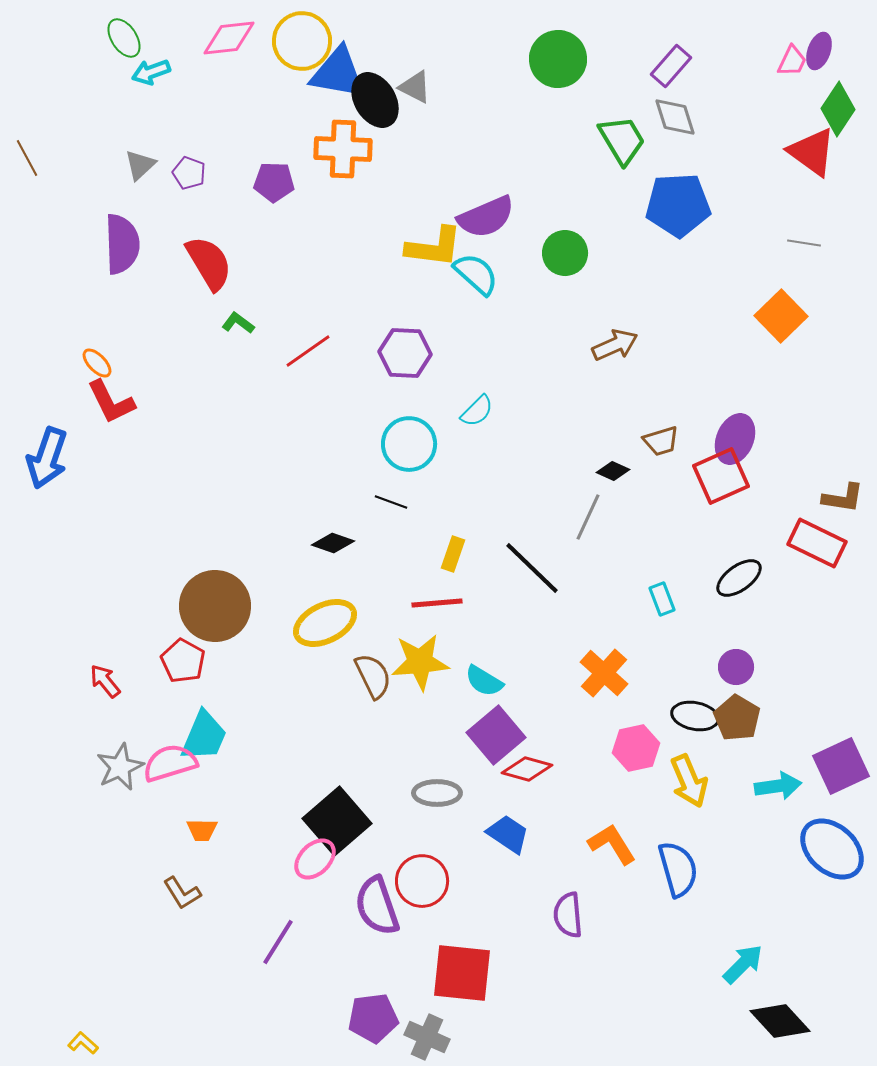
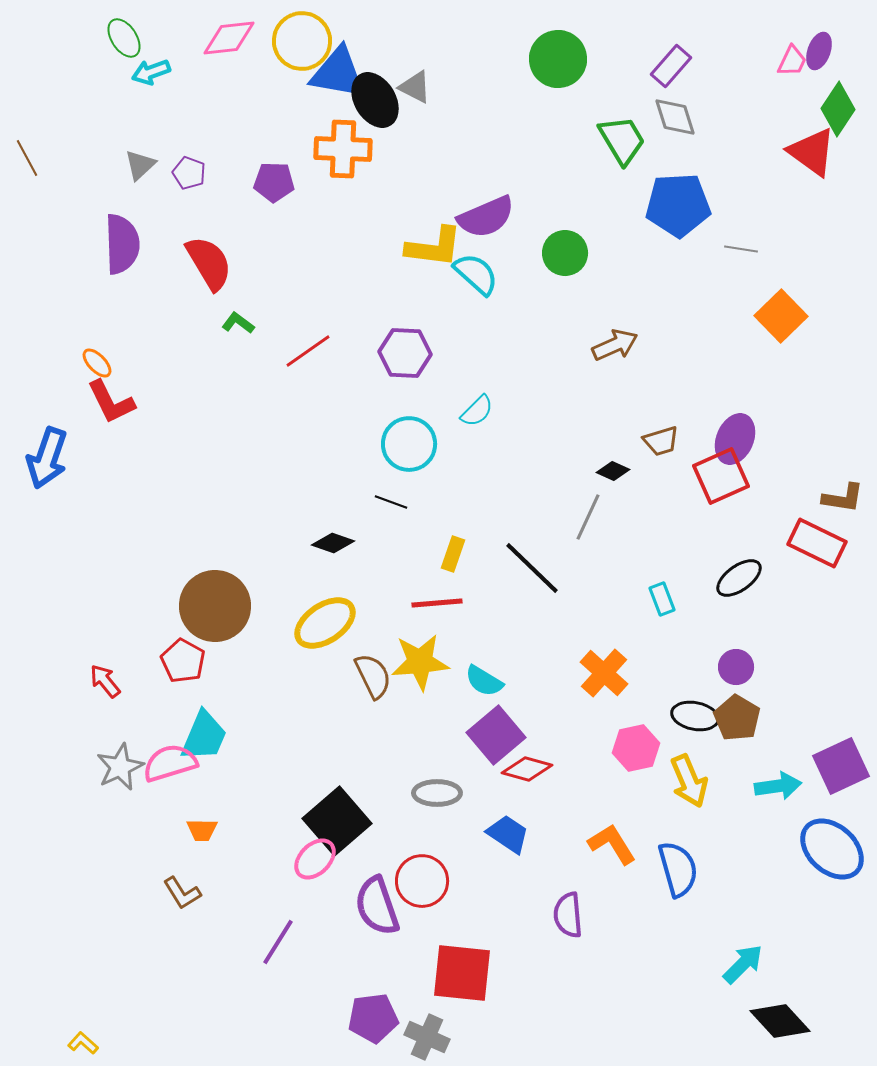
gray line at (804, 243): moved 63 px left, 6 px down
yellow ellipse at (325, 623): rotated 8 degrees counterclockwise
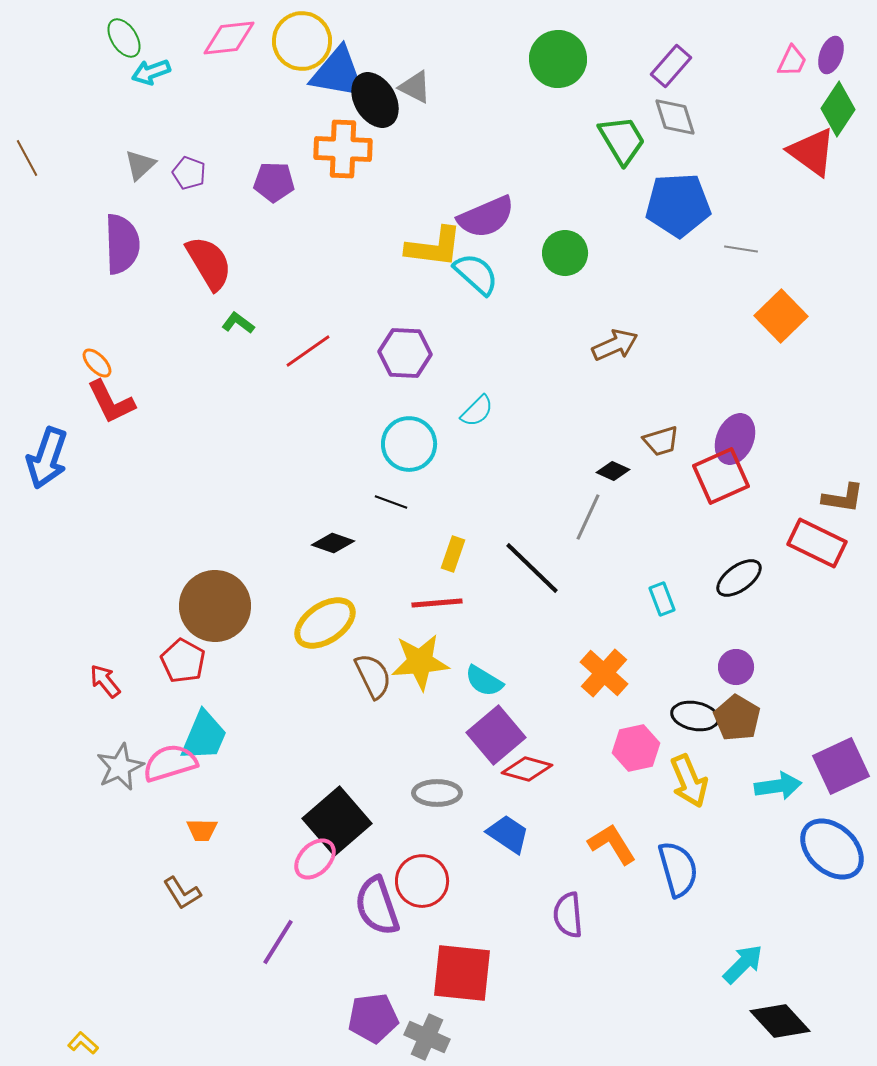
purple ellipse at (819, 51): moved 12 px right, 4 px down
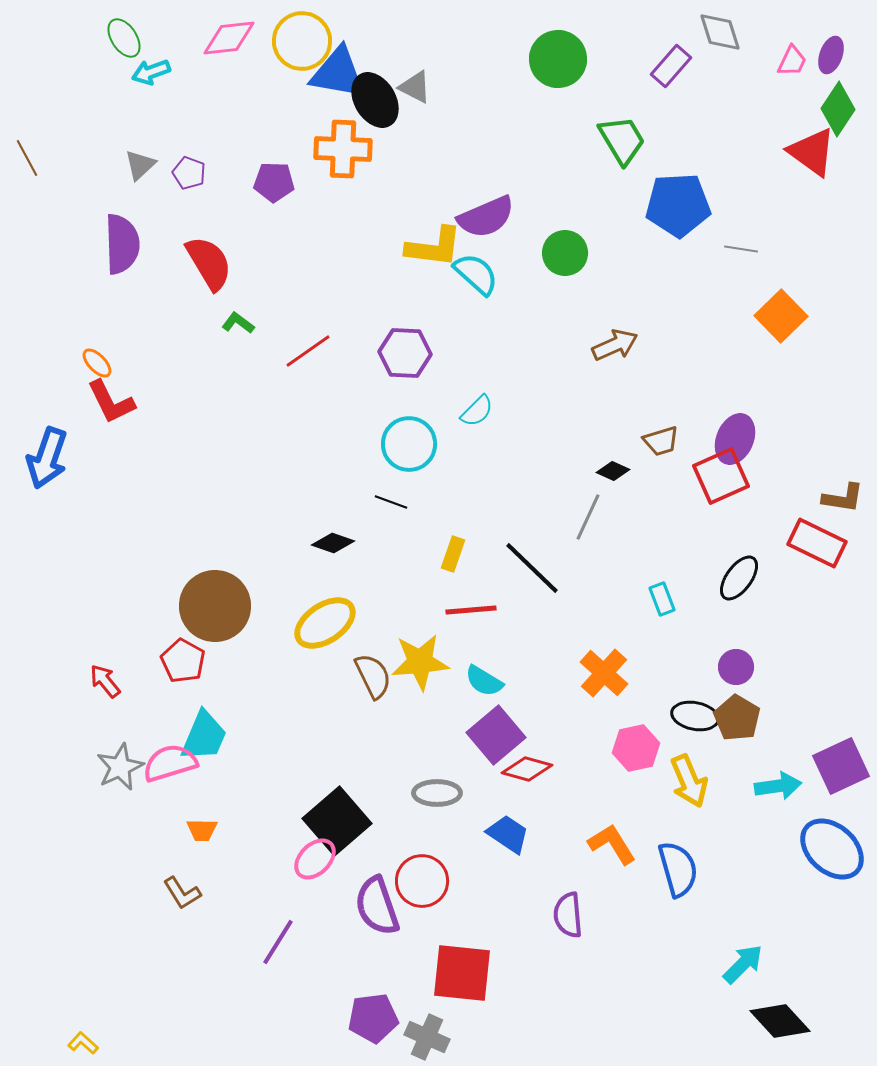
gray diamond at (675, 117): moved 45 px right, 85 px up
black ellipse at (739, 578): rotated 18 degrees counterclockwise
red line at (437, 603): moved 34 px right, 7 px down
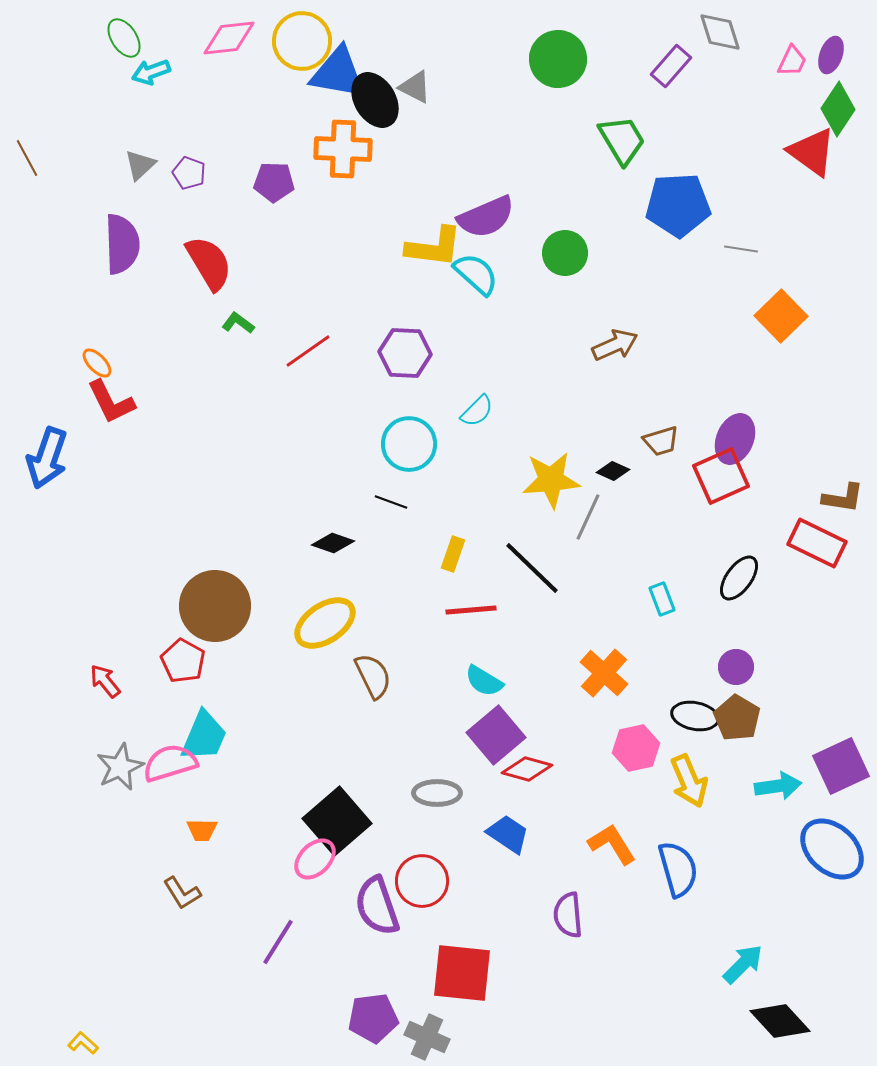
yellow star at (420, 662): moved 131 px right, 182 px up
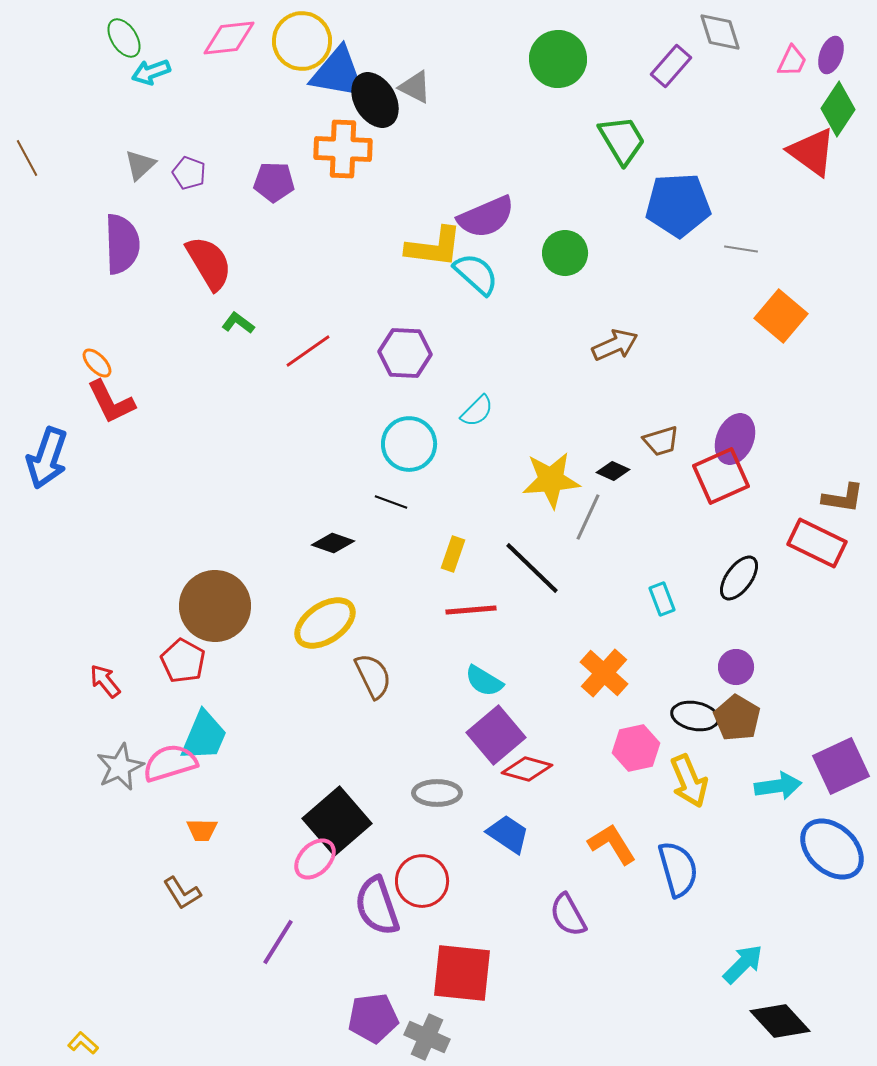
orange square at (781, 316): rotated 6 degrees counterclockwise
purple semicircle at (568, 915): rotated 24 degrees counterclockwise
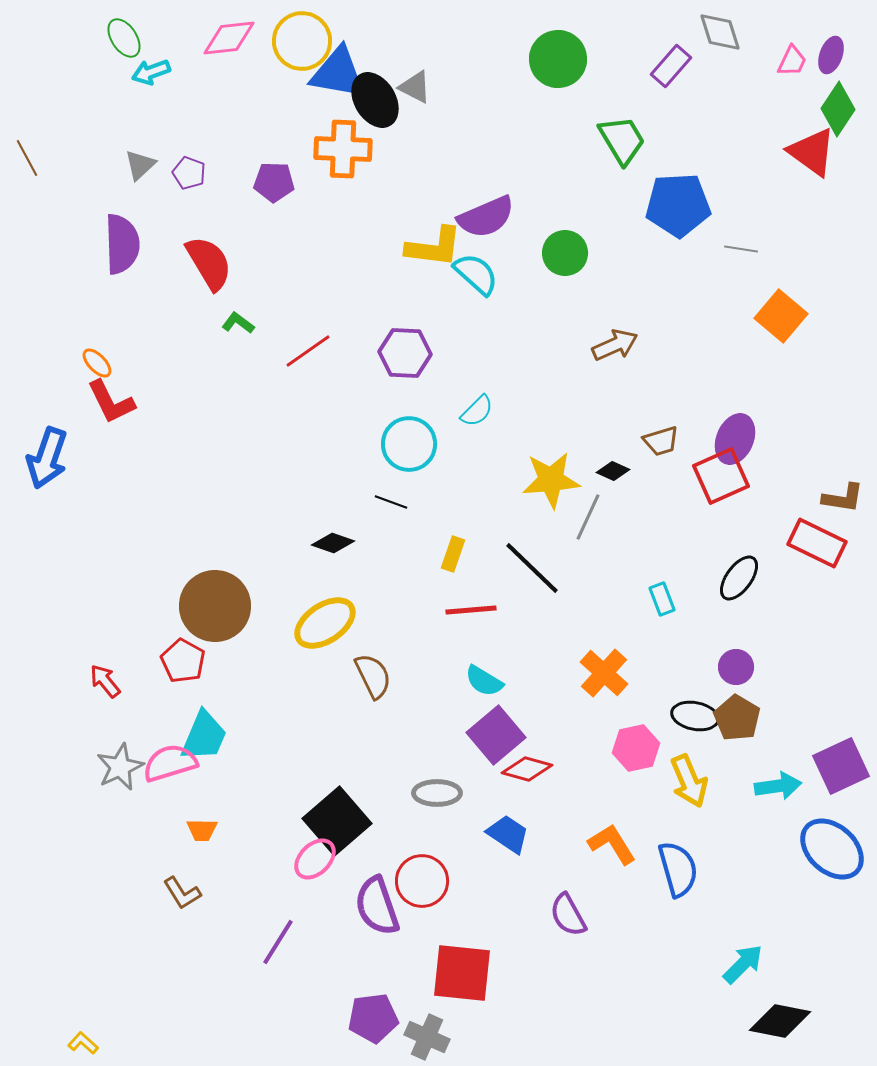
black diamond at (780, 1021): rotated 36 degrees counterclockwise
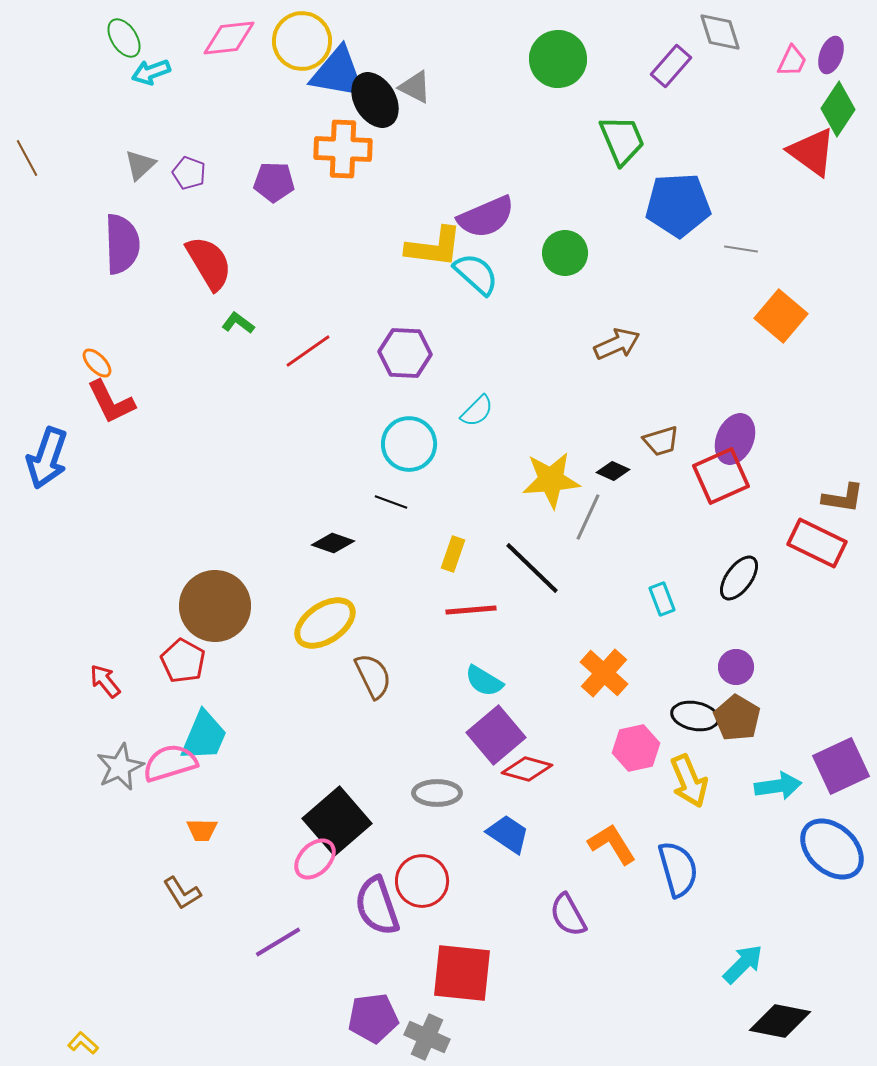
green trapezoid at (622, 140): rotated 8 degrees clockwise
brown arrow at (615, 345): moved 2 px right, 1 px up
purple line at (278, 942): rotated 27 degrees clockwise
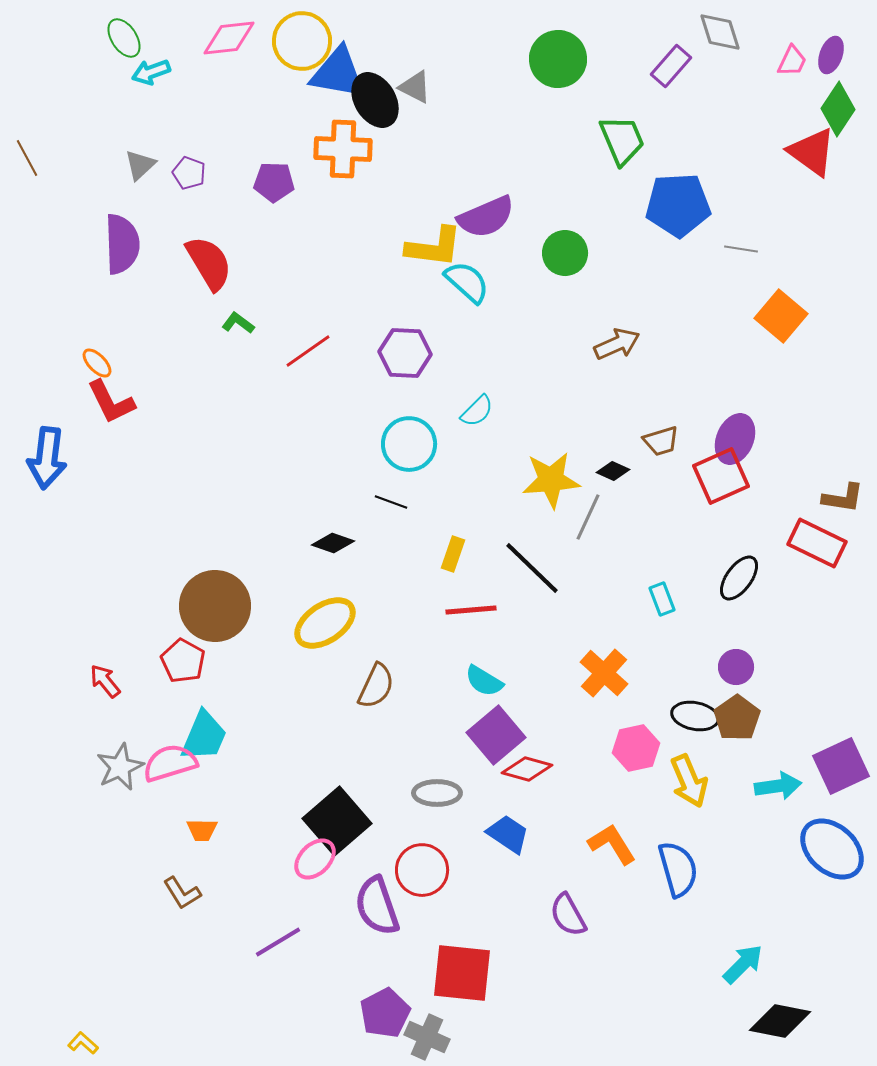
cyan semicircle at (476, 274): moved 9 px left, 8 px down
blue arrow at (47, 458): rotated 12 degrees counterclockwise
brown semicircle at (373, 676): moved 3 px right, 10 px down; rotated 51 degrees clockwise
brown pentagon at (737, 718): rotated 6 degrees clockwise
red circle at (422, 881): moved 11 px up
purple pentagon at (373, 1018): moved 12 px right, 5 px up; rotated 21 degrees counterclockwise
